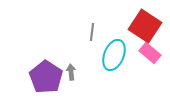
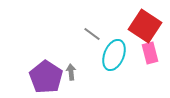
gray line: moved 2 px down; rotated 60 degrees counterclockwise
pink rectangle: rotated 35 degrees clockwise
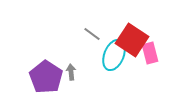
red square: moved 13 px left, 14 px down
